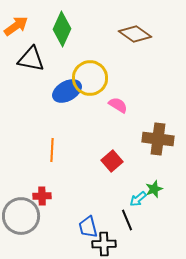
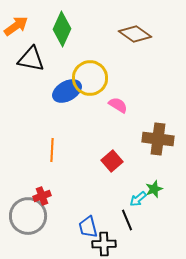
red cross: rotated 18 degrees counterclockwise
gray circle: moved 7 px right
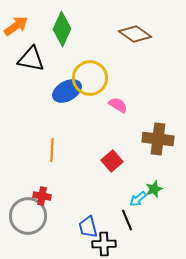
red cross: rotated 30 degrees clockwise
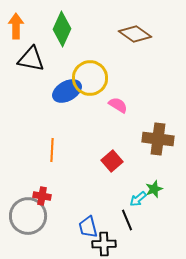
orange arrow: rotated 55 degrees counterclockwise
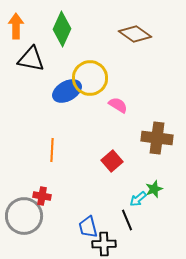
brown cross: moved 1 px left, 1 px up
gray circle: moved 4 px left
